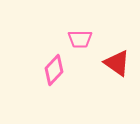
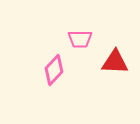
red triangle: moved 2 px left, 1 px up; rotated 32 degrees counterclockwise
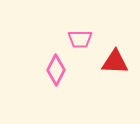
pink diamond: moved 2 px right; rotated 16 degrees counterclockwise
